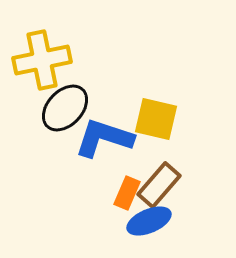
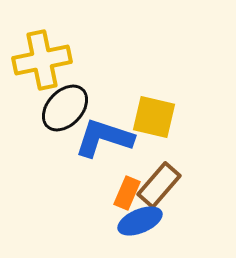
yellow square: moved 2 px left, 2 px up
blue ellipse: moved 9 px left
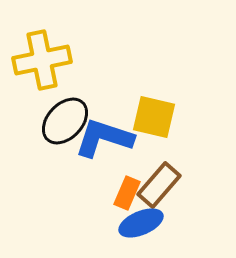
black ellipse: moved 13 px down
blue ellipse: moved 1 px right, 2 px down
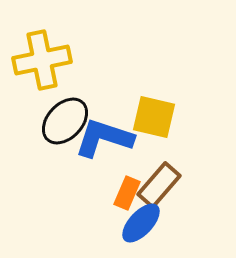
blue ellipse: rotated 24 degrees counterclockwise
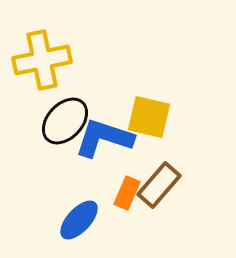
yellow square: moved 5 px left
blue ellipse: moved 62 px left, 3 px up
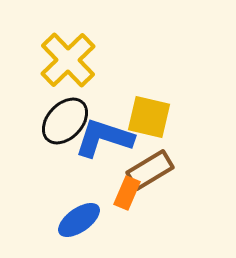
yellow cross: moved 26 px right; rotated 32 degrees counterclockwise
brown rectangle: moved 9 px left, 15 px up; rotated 18 degrees clockwise
blue ellipse: rotated 12 degrees clockwise
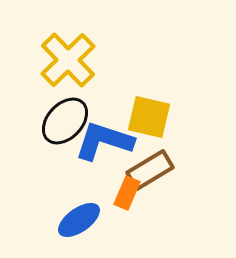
blue L-shape: moved 3 px down
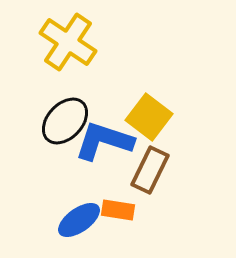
yellow cross: moved 18 px up; rotated 12 degrees counterclockwise
yellow square: rotated 24 degrees clockwise
brown rectangle: rotated 33 degrees counterclockwise
orange rectangle: moved 9 px left, 17 px down; rotated 76 degrees clockwise
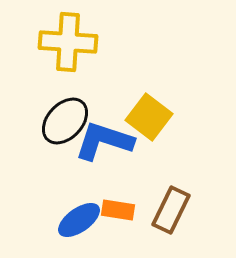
yellow cross: rotated 30 degrees counterclockwise
brown rectangle: moved 21 px right, 40 px down
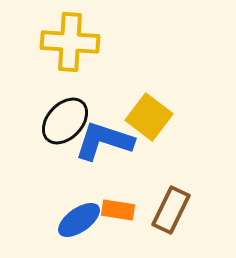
yellow cross: moved 2 px right
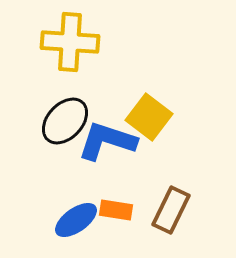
blue L-shape: moved 3 px right
orange rectangle: moved 2 px left
blue ellipse: moved 3 px left
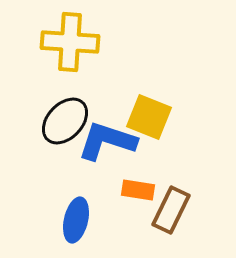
yellow square: rotated 15 degrees counterclockwise
orange rectangle: moved 22 px right, 20 px up
blue ellipse: rotated 42 degrees counterclockwise
